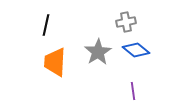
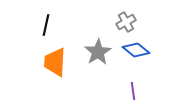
gray cross: rotated 18 degrees counterclockwise
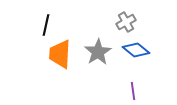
orange trapezoid: moved 5 px right, 8 px up
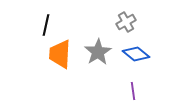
blue diamond: moved 4 px down
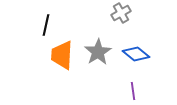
gray cross: moved 5 px left, 9 px up
orange trapezoid: moved 2 px right, 1 px down
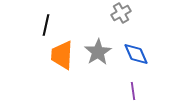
blue diamond: rotated 28 degrees clockwise
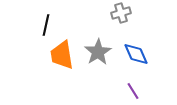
gray cross: rotated 12 degrees clockwise
orange trapezoid: rotated 12 degrees counterclockwise
purple line: rotated 24 degrees counterclockwise
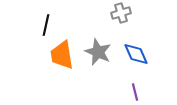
gray star: rotated 16 degrees counterclockwise
purple line: moved 2 px right, 1 px down; rotated 18 degrees clockwise
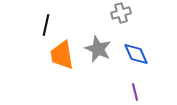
gray star: moved 3 px up
